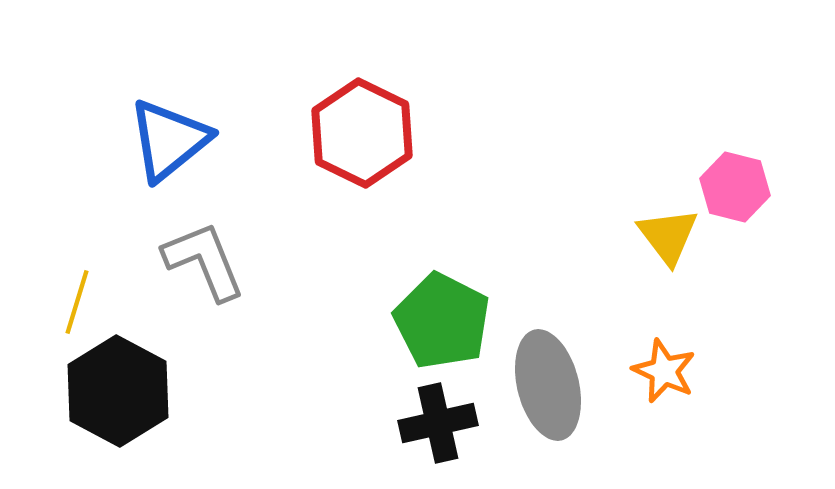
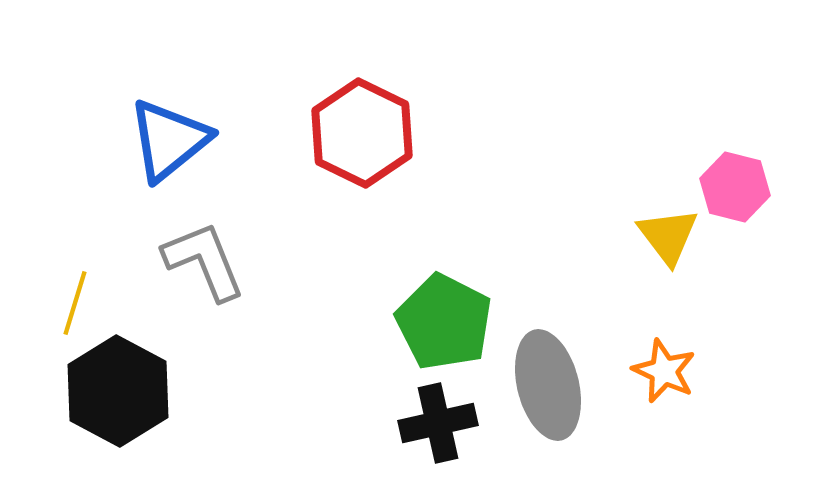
yellow line: moved 2 px left, 1 px down
green pentagon: moved 2 px right, 1 px down
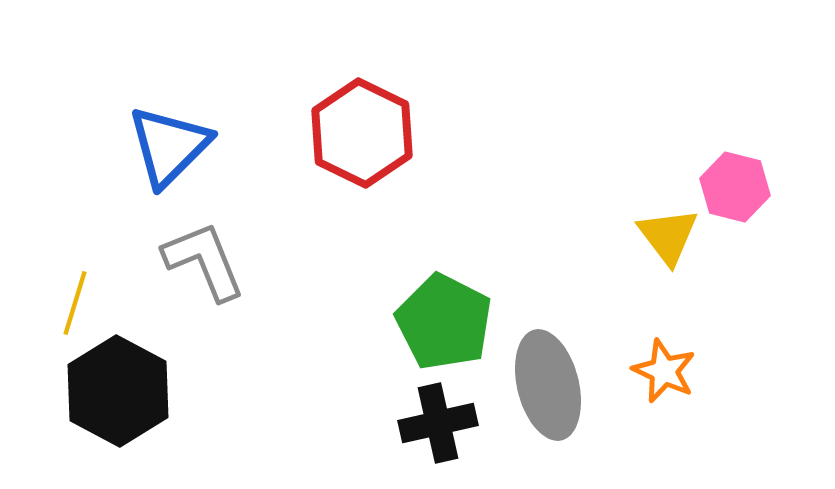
blue triangle: moved 6 px down; rotated 6 degrees counterclockwise
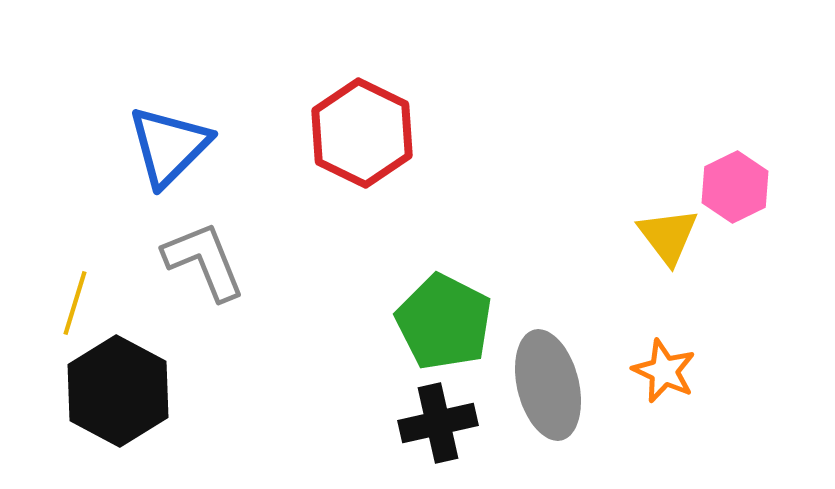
pink hexagon: rotated 20 degrees clockwise
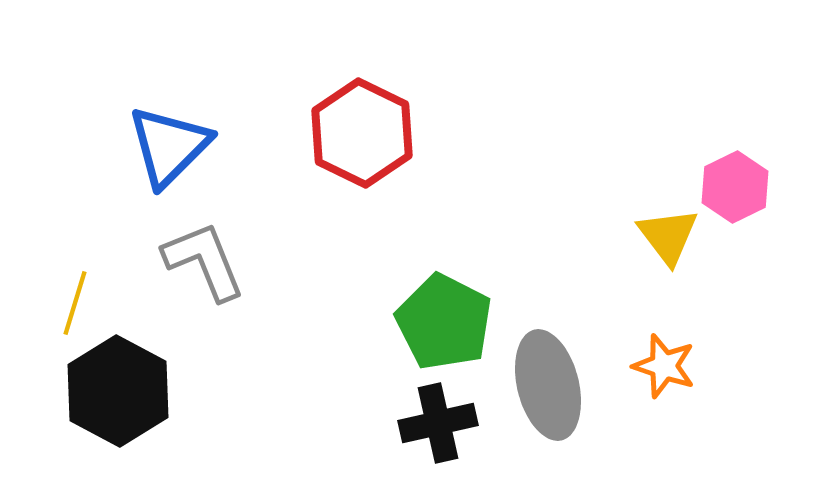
orange star: moved 5 px up; rotated 6 degrees counterclockwise
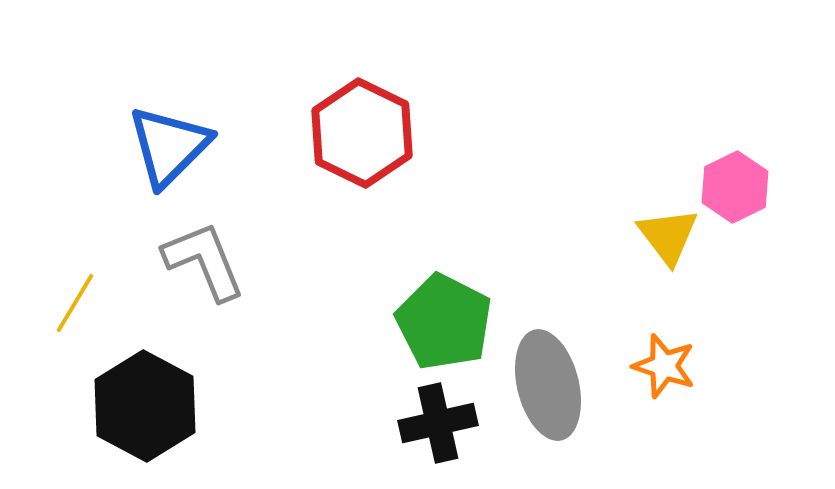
yellow line: rotated 14 degrees clockwise
black hexagon: moved 27 px right, 15 px down
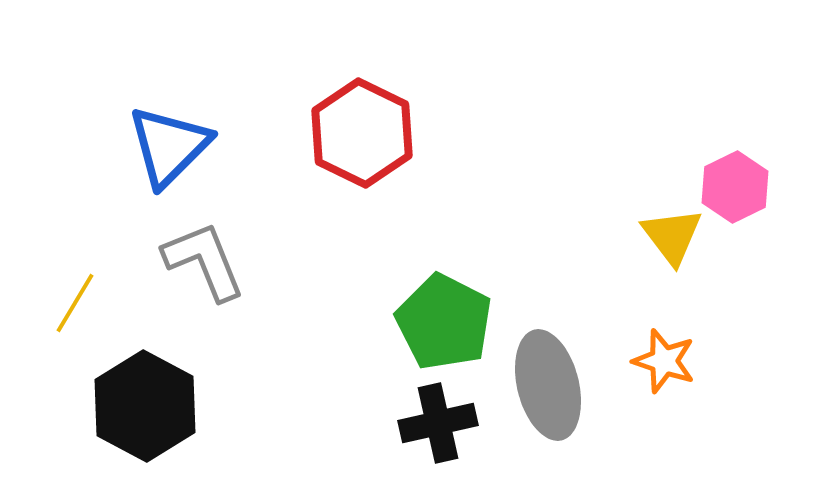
yellow triangle: moved 4 px right
orange star: moved 5 px up
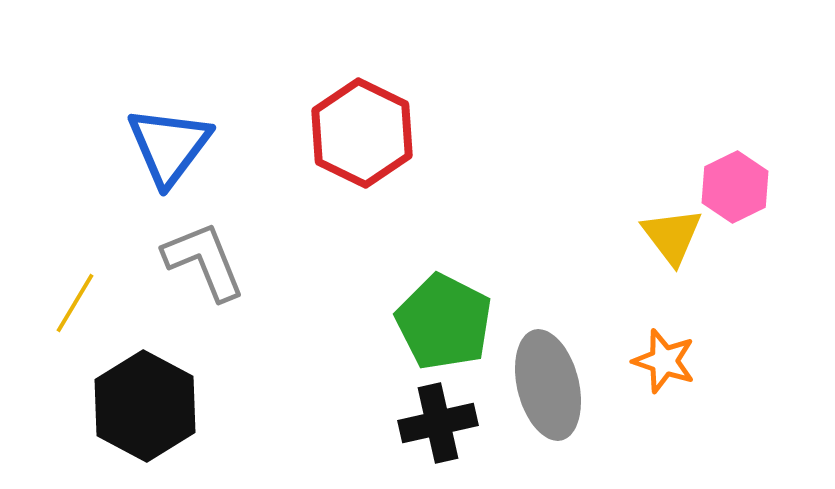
blue triangle: rotated 8 degrees counterclockwise
